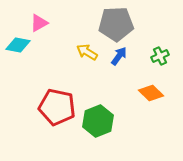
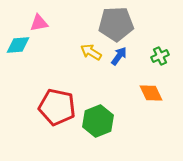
pink triangle: rotated 18 degrees clockwise
cyan diamond: rotated 15 degrees counterclockwise
yellow arrow: moved 4 px right
orange diamond: rotated 20 degrees clockwise
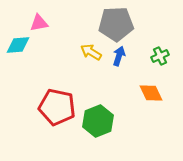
blue arrow: rotated 18 degrees counterclockwise
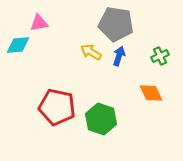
gray pentagon: rotated 12 degrees clockwise
green hexagon: moved 3 px right, 2 px up; rotated 20 degrees counterclockwise
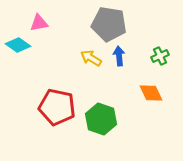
gray pentagon: moved 7 px left
cyan diamond: rotated 40 degrees clockwise
yellow arrow: moved 6 px down
blue arrow: rotated 24 degrees counterclockwise
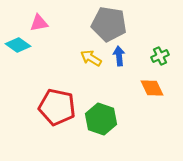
orange diamond: moved 1 px right, 5 px up
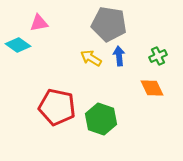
green cross: moved 2 px left
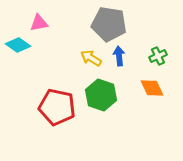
green hexagon: moved 24 px up
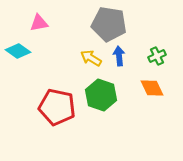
cyan diamond: moved 6 px down
green cross: moved 1 px left
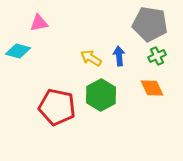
gray pentagon: moved 41 px right
cyan diamond: rotated 20 degrees counterclockwise
green hexagon: rotated 12 degrees clockwise
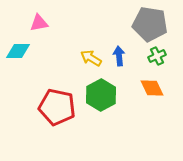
cyan diamond: rotated 15 degrees counterclockwise
